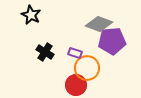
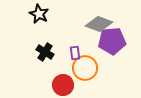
black star: moved 8 px right, 1 px up
purple rectangle: rotated 64 degrees clockwise
orange circle: moved 2 px left
red circle: moved 13 px left
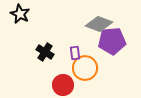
black star: moved 19 px left
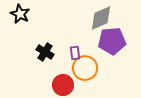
gray diamond: moved 2 px right, 6 px up; rotated 44 degrees counterclockwise
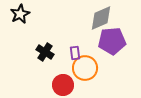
black star: rotated 18 degrees clockwise
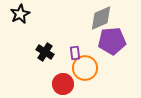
red circle: moved 1 px up
